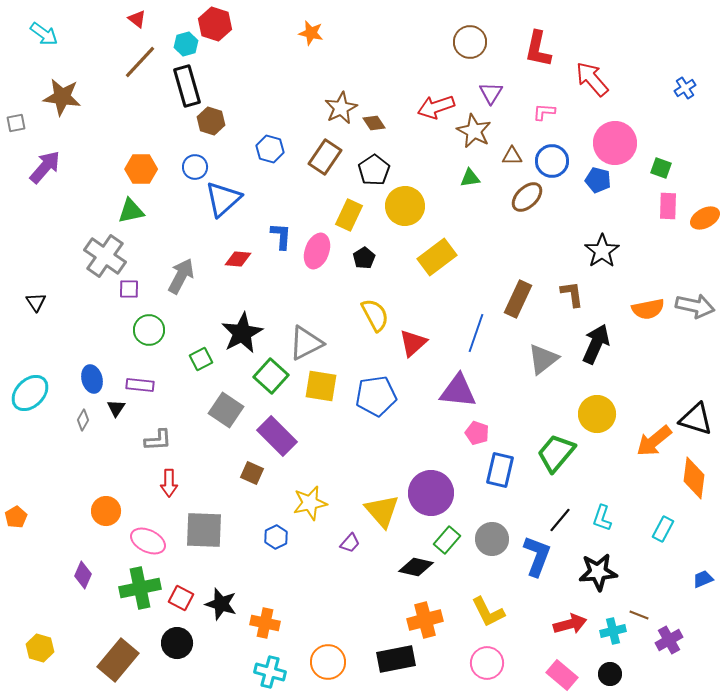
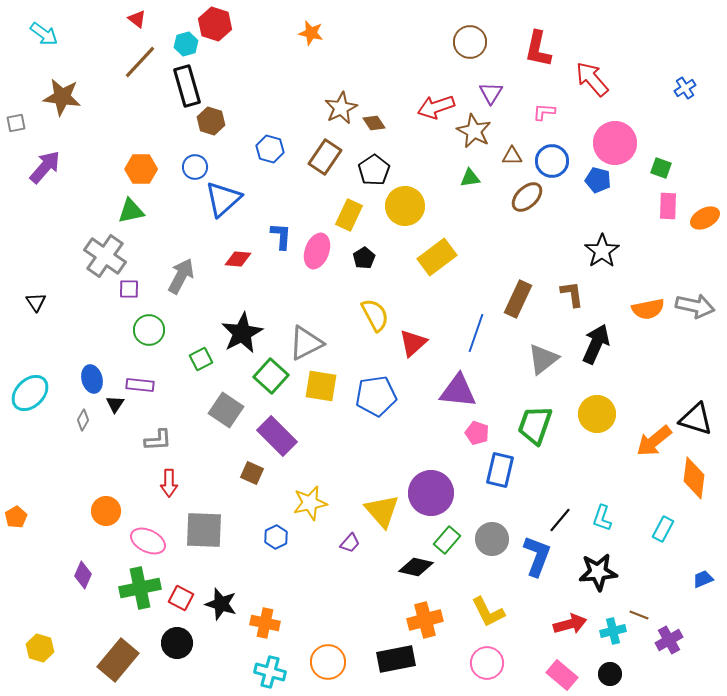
black triangle at (116, 408): moved 1 px left, 4 px up
green trapezoid at (556, 453): moved 21 px left, 28 px up; rotated 21 degrees counterclockwise
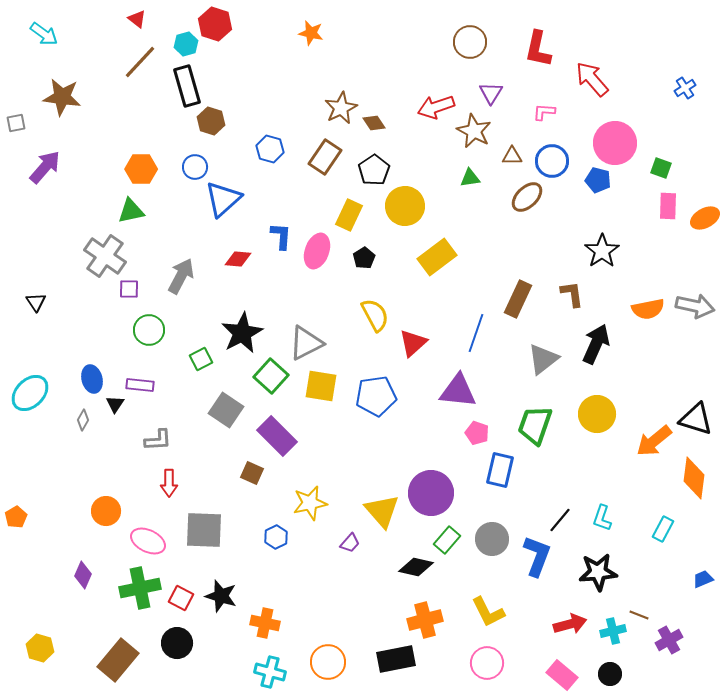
black star at (221, 604): moved 8 px up
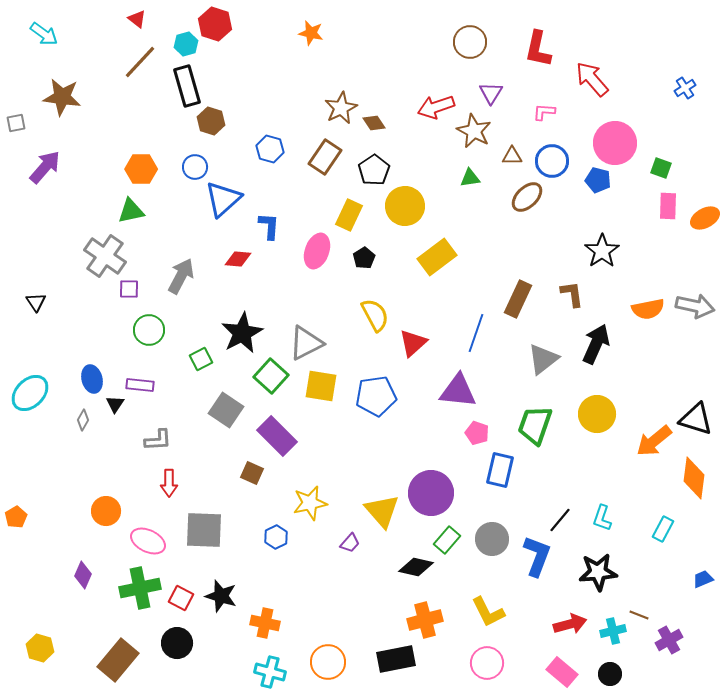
blue L-shape at (281, 236): moved 12 px left, 10 px up
pink rectangle at (562, 675): moved 3 px up
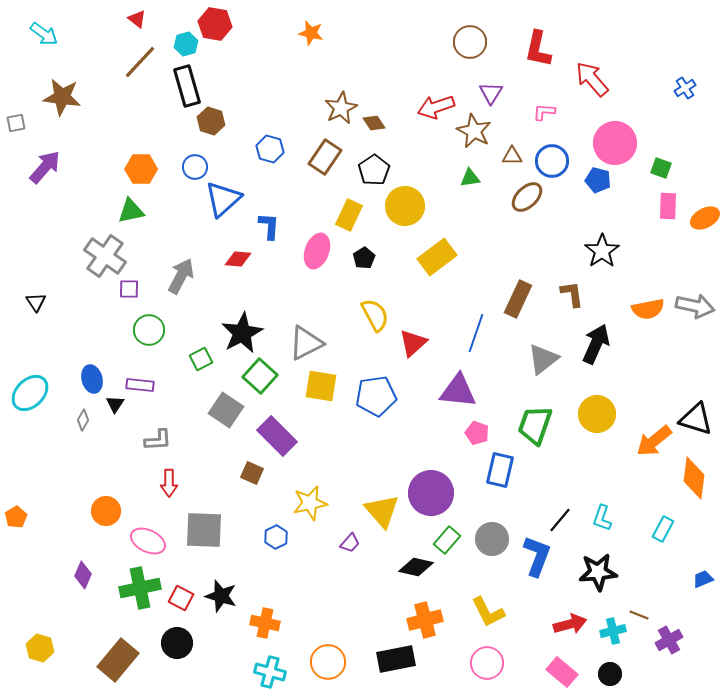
red hexagon at (215, 24): rotated 8 degrees counterclockwise
green square at (271, 376): moved 11 px left
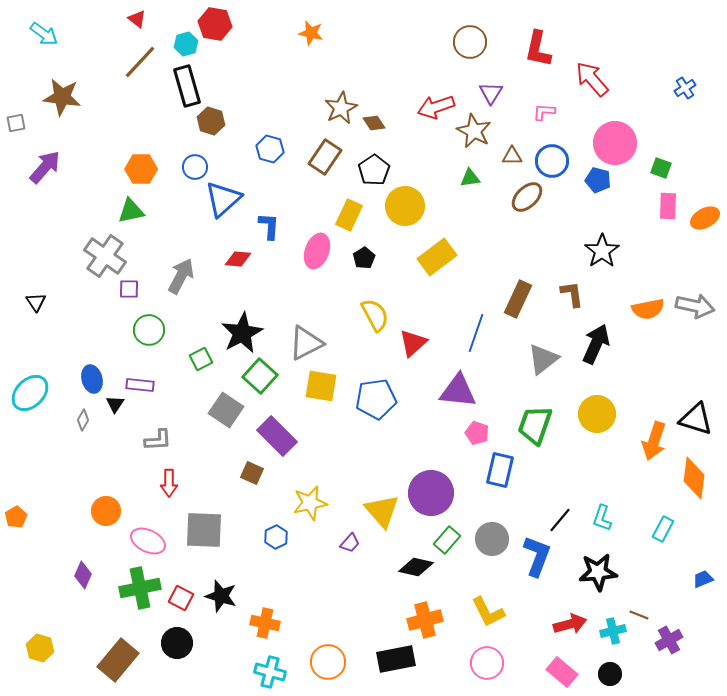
blue pentagon at (376, 396): moved 3 px down
orange arrow at (654, 441): rotated 33 degrees counterclockwise
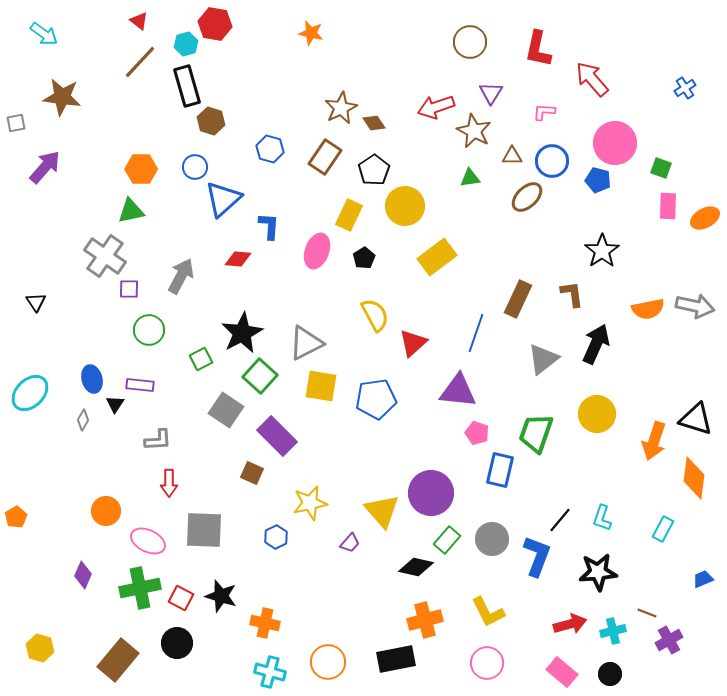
red triangle at (137, 19): moved 2 px right, 2 px down
green trapezoid at (535, 425): moved 1 px right, 8 px down
brown line at (639, 615): moved 8 px right, 2 px up
